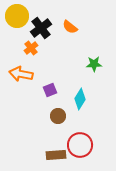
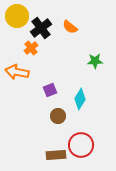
green star: moved 1 px right, 3 px up
orange arrow: moved 4 px left, 2 px up
red circle: moved 1 px right
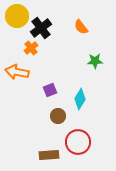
orange semicircle: moved 11 px right; rotated 14 degrees clockwise
red circle: moved 3 px left, 3 px up
brown rectangle: moved 7 px left
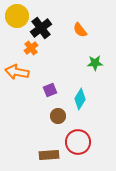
orange semicircle: moved 1 px left, 3 px down
green star: moved 2 px down
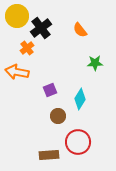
orange cross: moved 4 px left
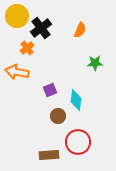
orange semicircle: rotated 119 degrees counterclockwise
cyan diamond: moved 4 px left, 1 px down; rotated 25 degrees counterclockwise
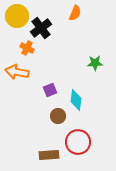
orange semicircle: moved 5 px left, 17 px up
orange cross: rotated 24 degrees counterclockwise
